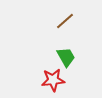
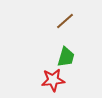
green trapezoid: rotated 45 degrees clockwise
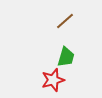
red star: rotated 10 degrees counterclockwise
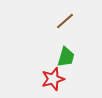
red star: moved 1 px up
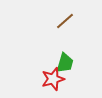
green trapezoid: moved 1 px left, 6 px down
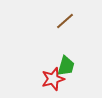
green trapezoid: moved 1 px right, 3 px down
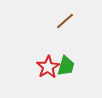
red star: moved 5 px left, 12 px up; rotated 15 degrees counterclockwise
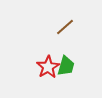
brown line: moved 6 px down
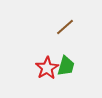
red star: moved 1 px left, 1 px down
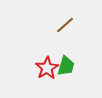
brown line: moved 2 px up
